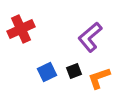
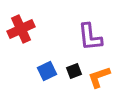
purple L-shape: rotated 56 degrees counterclockwise
blue square: moved 1 px up
orange L-shape: moved 1 px up
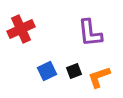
purple L-shape: moved 4 px up
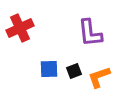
red cross: moved 1 px left, 1 px up
blue square: moved 2 px right, 2 px up; rotated 24 degrees clockwise
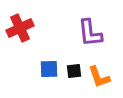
black square: rotated 14 degrees clockwise
orange L-shape: rotated 90 degrees counterclockwise
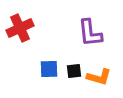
orange L-shape: rotated 55 degrees counterclockwise
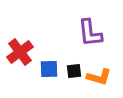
red cross: moved 24 px down; rotated 12 degrees counterclockwise
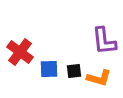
purple L-shape: moved 14 px right, 8 px down
red cross: rotated 16 degrees counterclockwise
orange L-shape: moved 1 px down
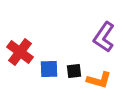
purple L-shape: moved 4 px up; rotated 40 degrees clockwise
orange L-shape: moved 2 px down
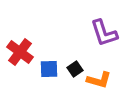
purple L-shape: moved 4 px up; rotated 52 degrees counterclockwise
black square: moved 1 px right, 2 px up; rotated 28 degrees counterclockwise
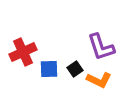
purple L-shape: moved 3 px left, 14 px down
red cross: moved 3 px right; rotated 28 degrees clockwise
orange L-shape: rotated 10 degrees clockwise
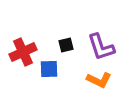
black square: moved 9 px left, 24 px up; rotated 21 degrees clockwise
